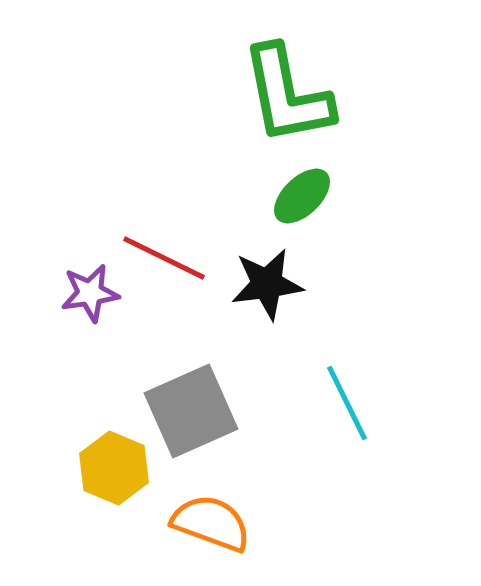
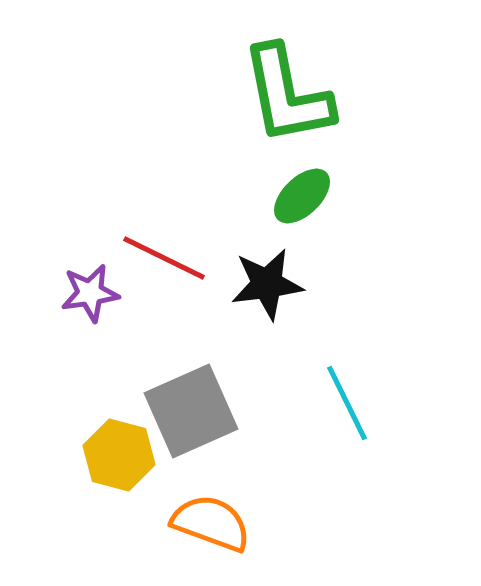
yellow hexagon: moved 5 px right, 13 px up; rotated 8 degrees counterclockwise
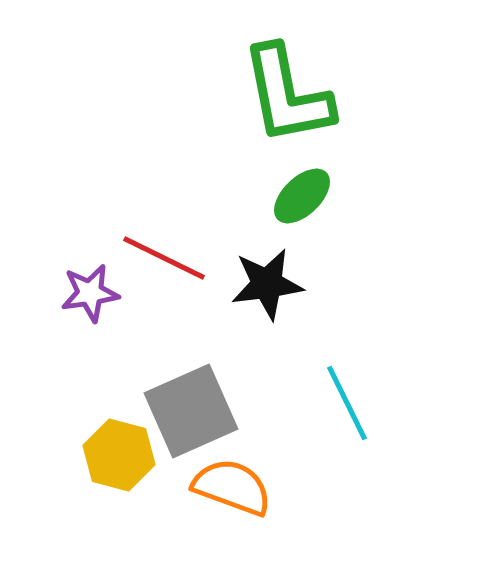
orange semicircle: moved 21 px right, 36 px up
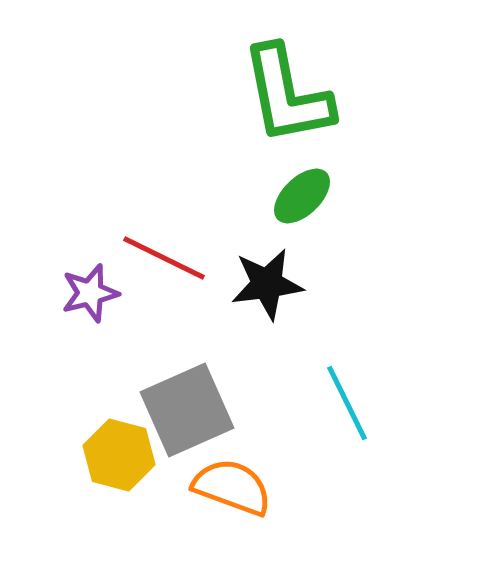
purple star: rotated 6 degrees counterclockwise
gray square: moved 4 px left, 1 px up
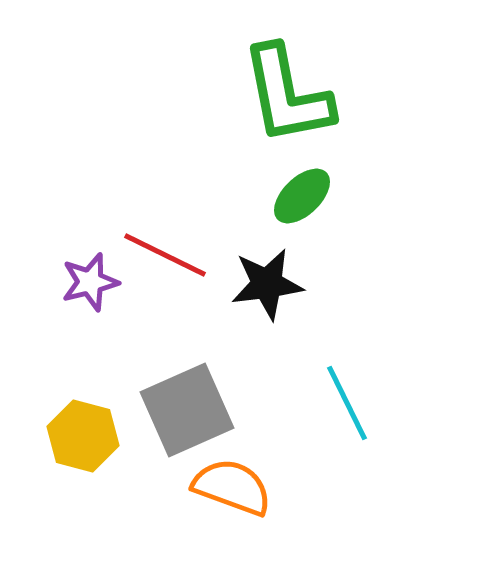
red line: moved 1 px right, 3 px up
purple star: moved 11 px up
yellow hexagon: moved 36 px left, 19 px up
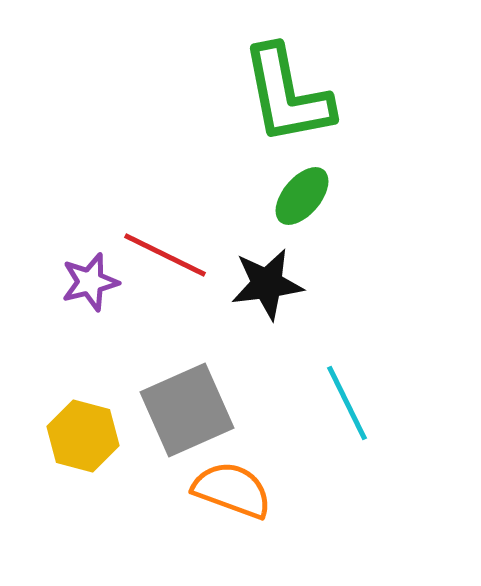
green ellipse: rotated 6 degrees counterclockwise
orange semicircle: moved 3 px down
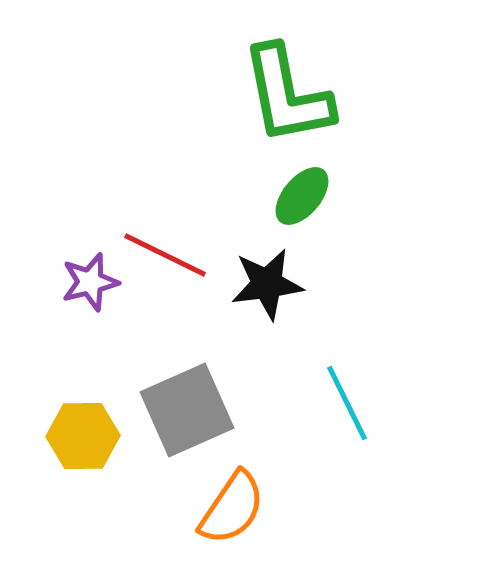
yellow hexagon: rotated 16 degrees counterclockwise
orange semicircle: moved 18 px down; rotated 104 degrees clockwise
